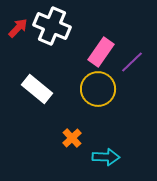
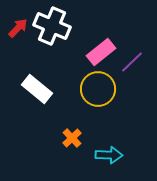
pink rectangle: rotated 16 degrees clockwise
cyan arrow: moved 3 px right, 2 px up
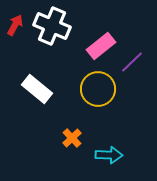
red arrow: moved 3 px left, 3 px up; rotated 15 degrees counterclockwise
pink rectangle: moved 6 px up
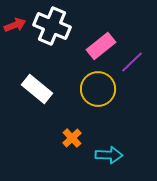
red arrow: rotated 40 degrees clockwise
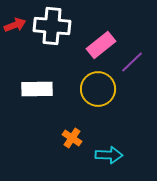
white cross: rotated 18 degrees counterclockwise
pink rectangle: moved 1 px up
white rectangle: rotated 40 degrees counterclockwise
orange cross: rotated 12 degrees counterclockwise
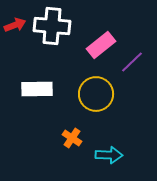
yellow circle: moved 2 px left, 5 px down
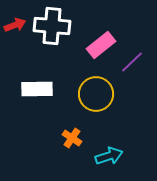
cyan arrow: moved 1 px down; rotated 20 degrees counterclockwise
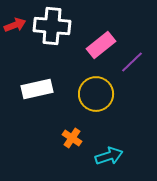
white rectangle: rotated 12 degrees counterclockwise
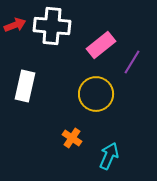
purple line: rotated 15 degrees counterclockwise
white rectangle: moved 12 px left, 3 px up; rotated 64 degrees counterclockwise
cyan arrow: rotated 48 degrees counterclockwise
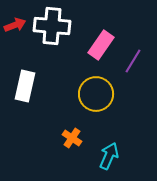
pink rectangle: rotated 16 degrees counterclockwise
purple line: moved 1 px right, 1 px up
